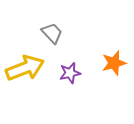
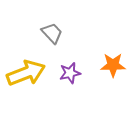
orange star: moved 1 px left, 2 px down; rotated 15 degrees clockwise
yellow arrow: moved 1 px right, 5 px down
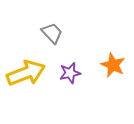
orange star: rotated 25 degrees clockwise
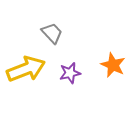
yellow arrow: moved 4 px up
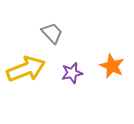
orange star: moved 1 px left, 1 px down
purple star: moved 2 px right
